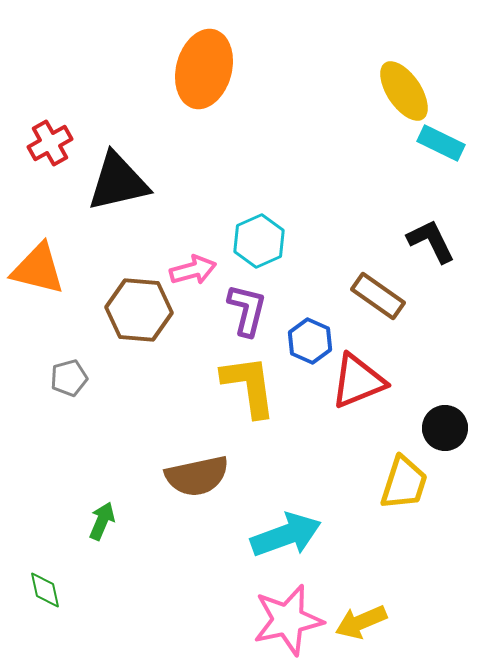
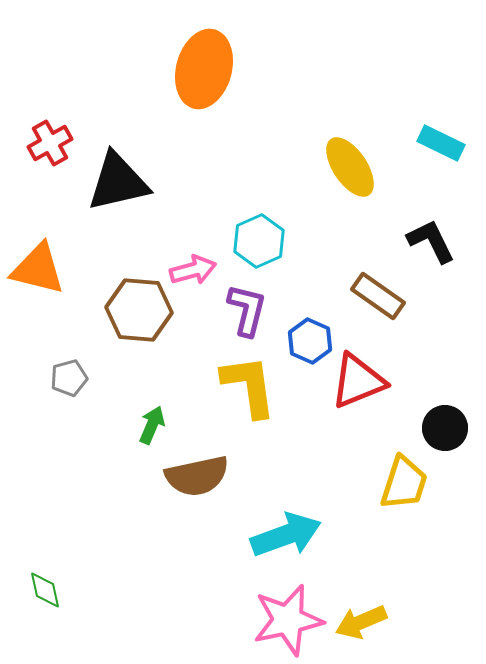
yellow ellipse: moved 54 px left, 76 px down
green arrow: moved 50 px right, 96 px up
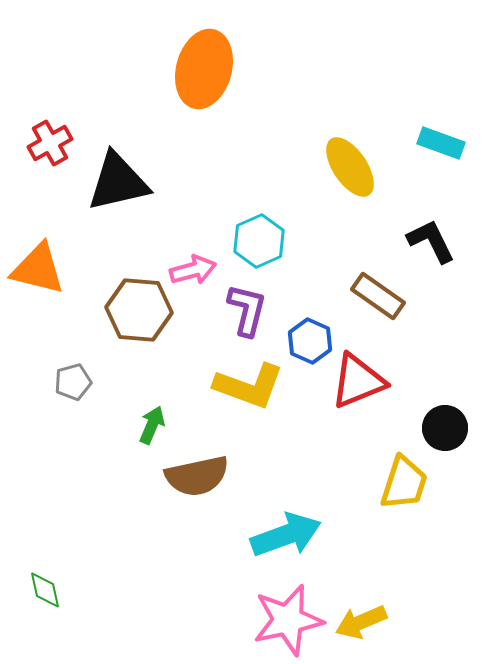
cyan rectangle: rotated 6 degrees counterclockwise
gray pentagon: moved 4 px right, 4 px down
yellow L-shape: rotated 118 degrees clockwise
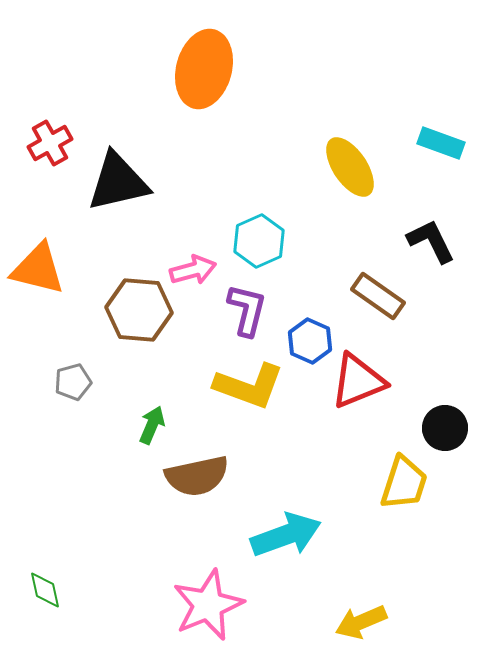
pink star: moved 80 px left, 15 px up; rotated 10 degrees counterclockwise
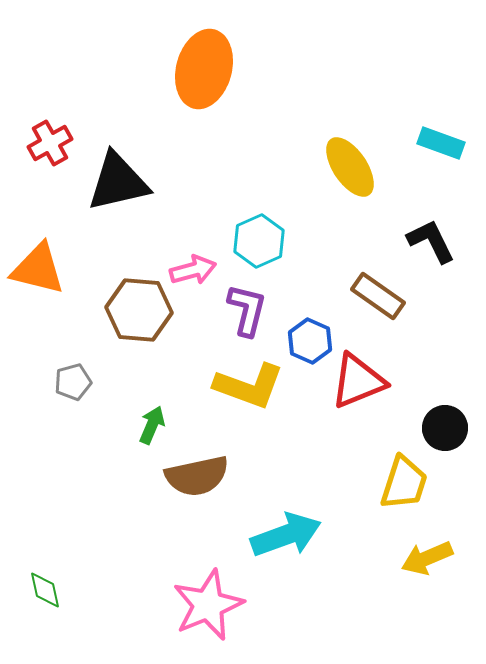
yellow arrow: moved 66 px right, 64 px up
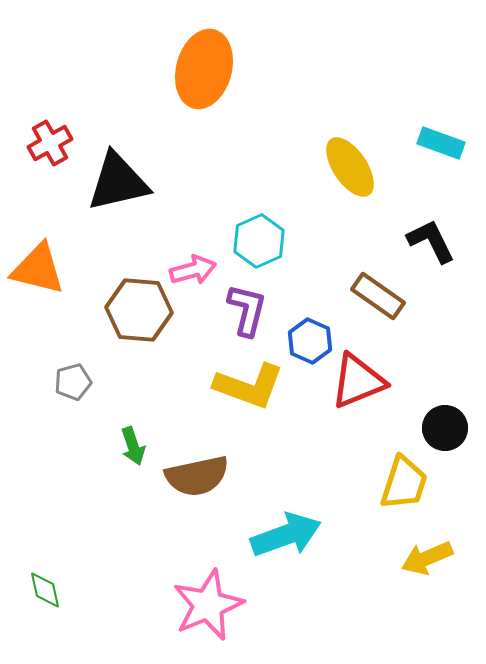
green arrow: moved 19 px left, 21 px down; rotated 138 degrees clockwise
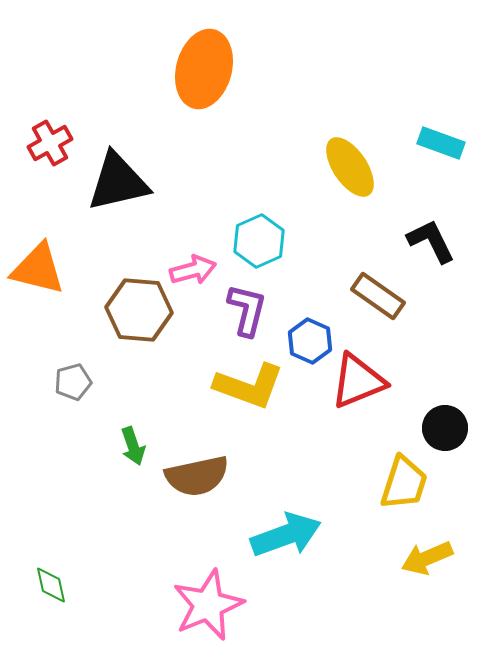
green diamond: moved 6 px right, 5 px up
